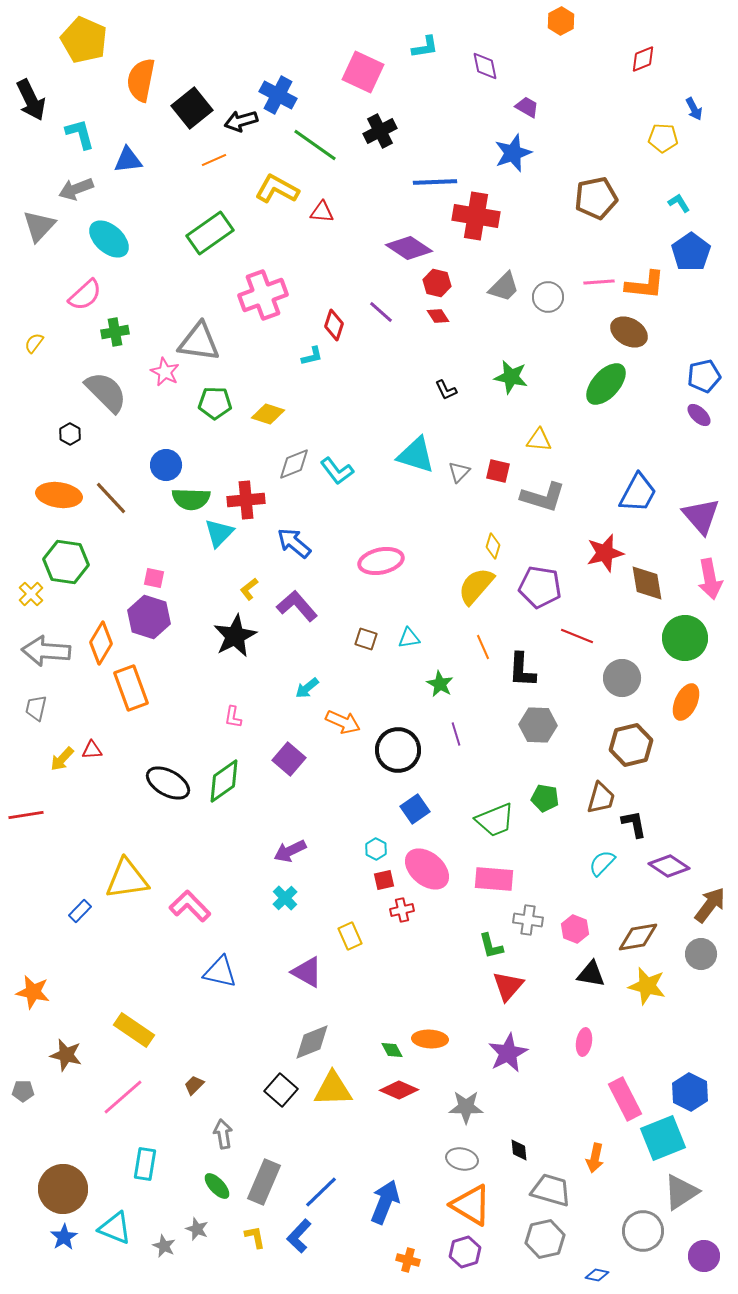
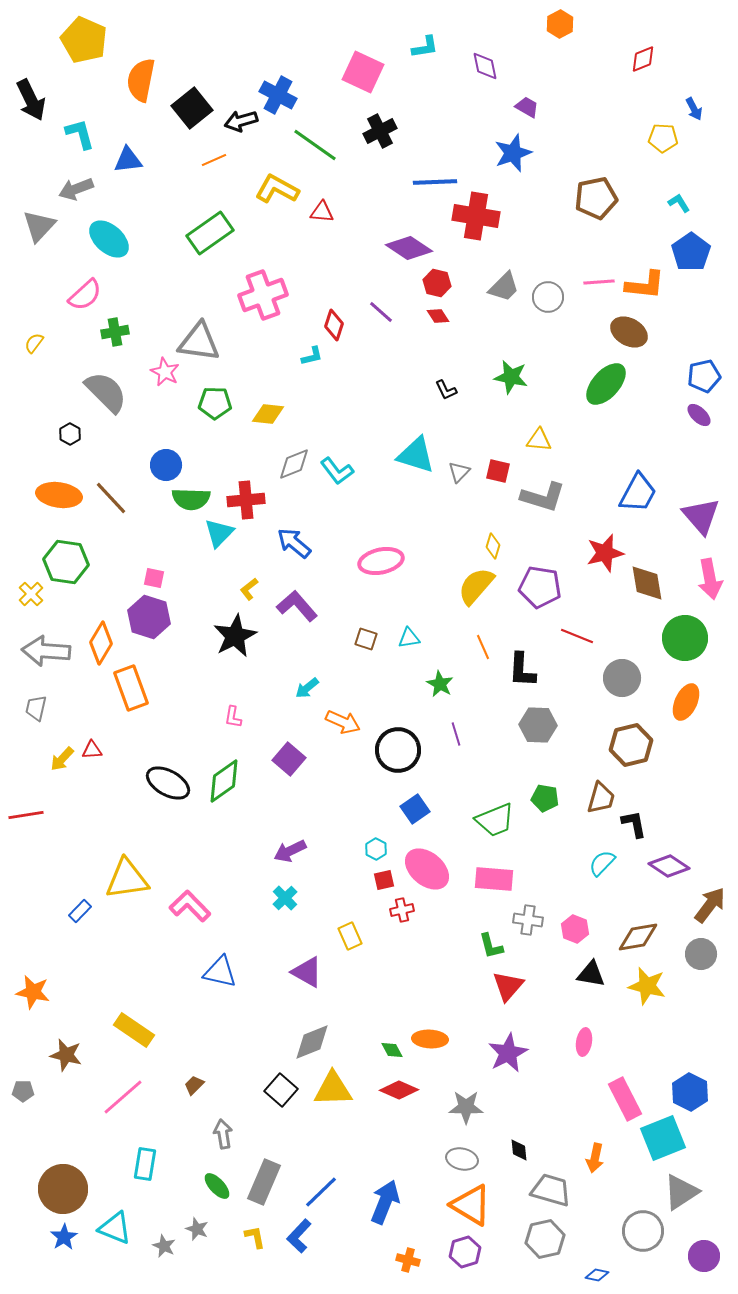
orange hexagon at (561, 21): moved 1 px left, 3 px down
yellow diamond at (268, 414): rotated 12 degrees counterclockwise
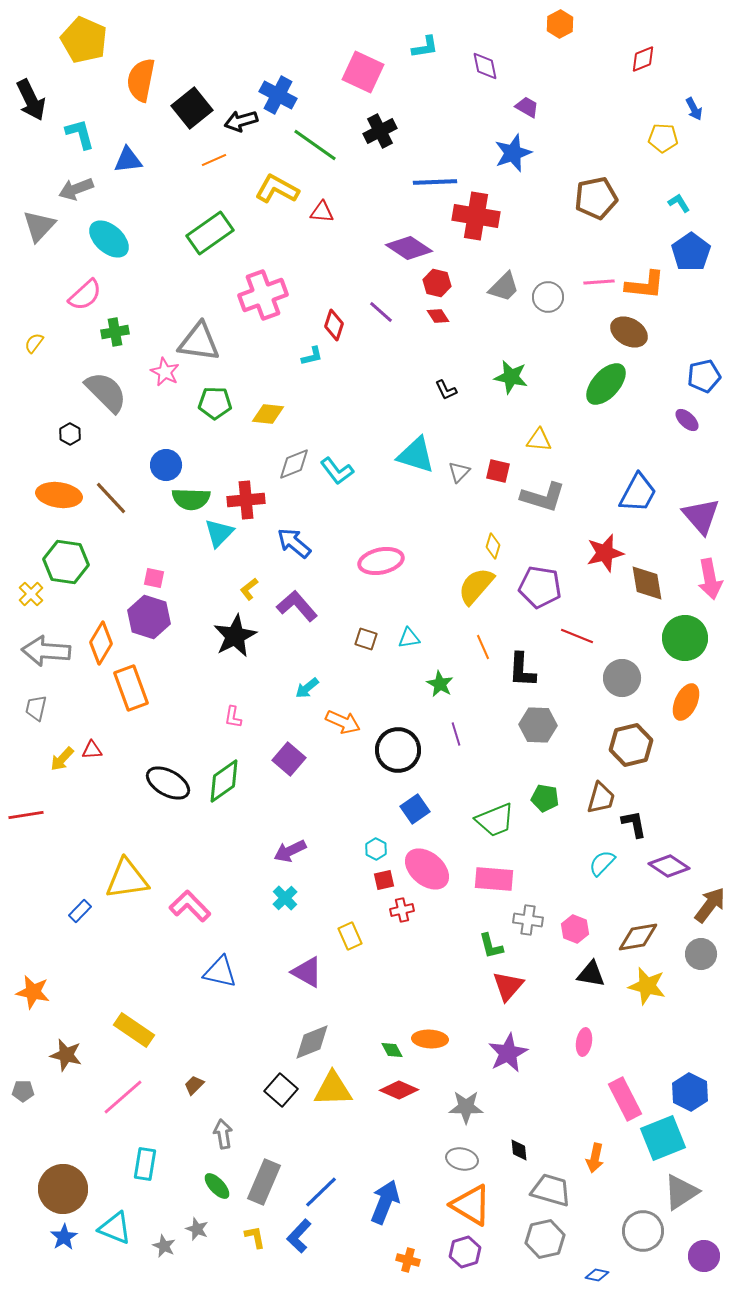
purple ellipse at (699, 415): moved 12 px left, 5 px down
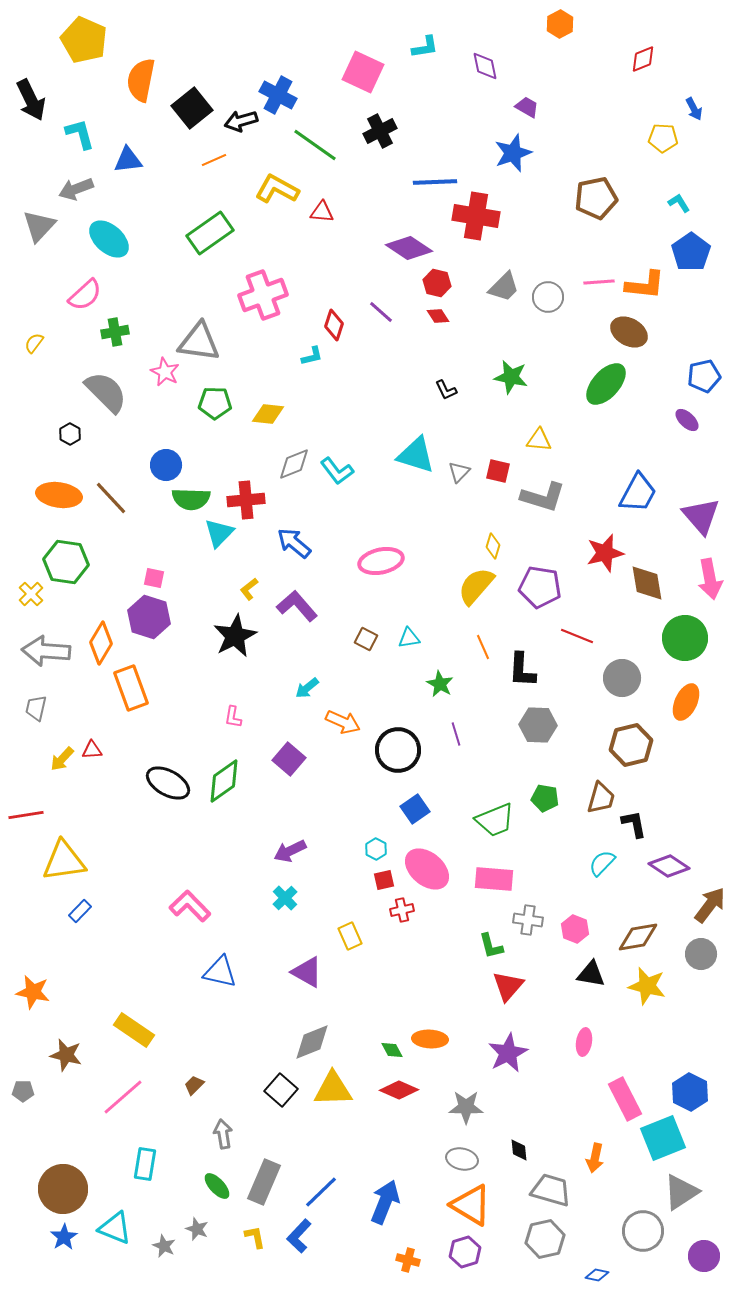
brown square at (366, 639): rotated 10 degrees clockwise
yellow triangle at (127, 879): moved 63 px left, 18 px up
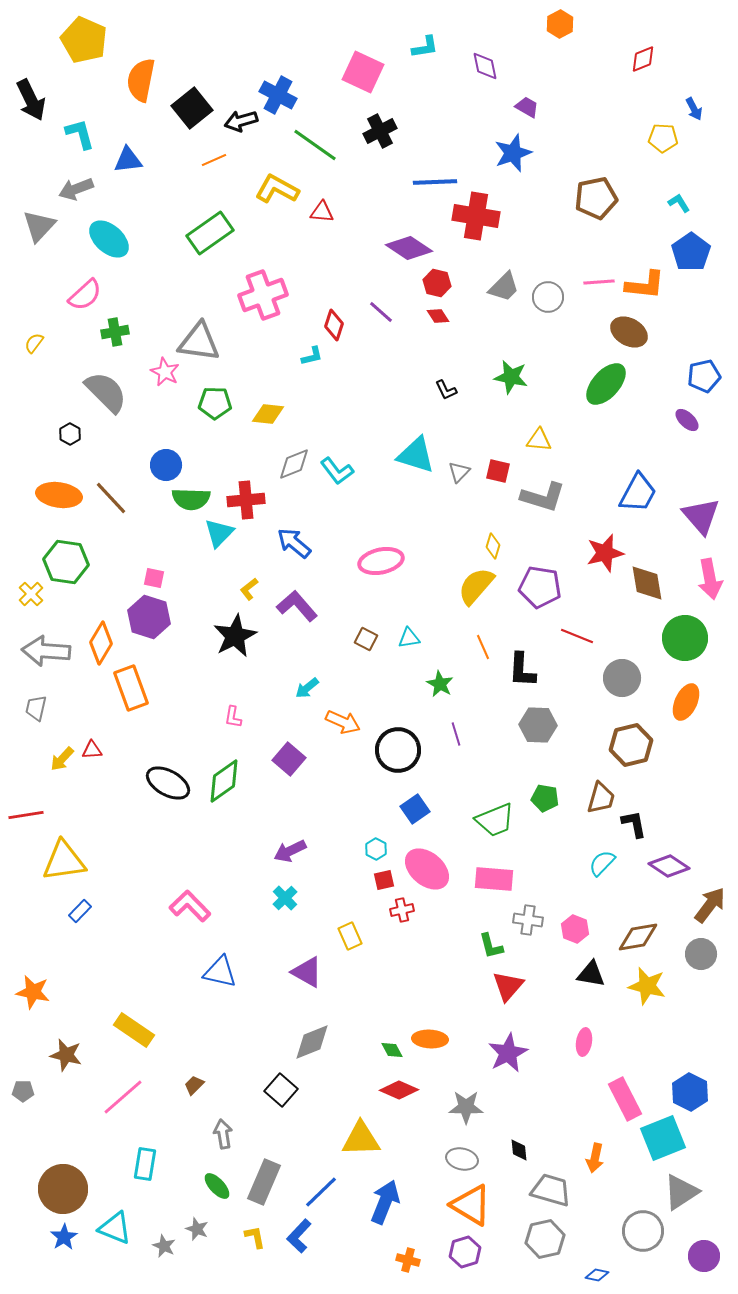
yellow triangle at (333, 1089): moved 28 px right, 50 px down
